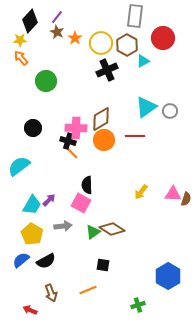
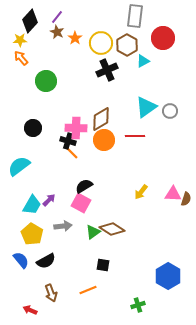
black semicircle at (87, 185): moved 3 px left, 1 px down; rotated 60 degrees clockwise
blue semicircle at (21, 260): rotated 90 degrees clockwise
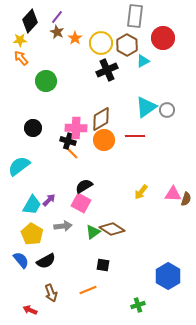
gray circle at (170, 111): moved 3 px left, 1 px up
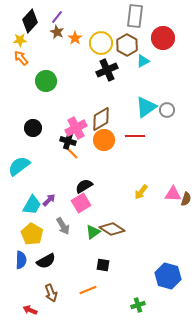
pink cross at (76, 128): rotated 30 degrees counterclockwise
pink square at (81, 203): rotated 30 degrees clockwise
gray arrow at (63, 226): rotated 66 degrees clockwise
blue semicircle at (21, 260): rotated 42 degrees clockwise
blue hexagon at (168, 276): rotated 15 degrees counterclockwise
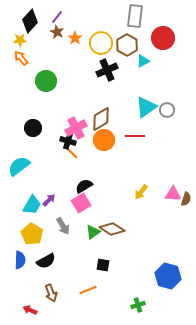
blue semicircle at (21, 260): moved 1 px left
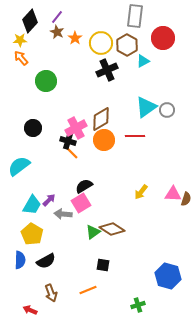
gray arrow at (63, 226): moved 12 px up; rotated 126 degrees clockwise
